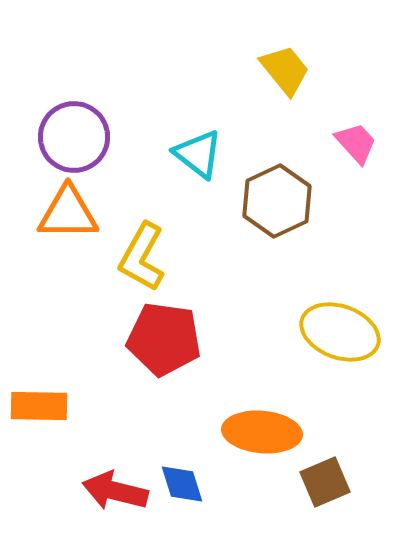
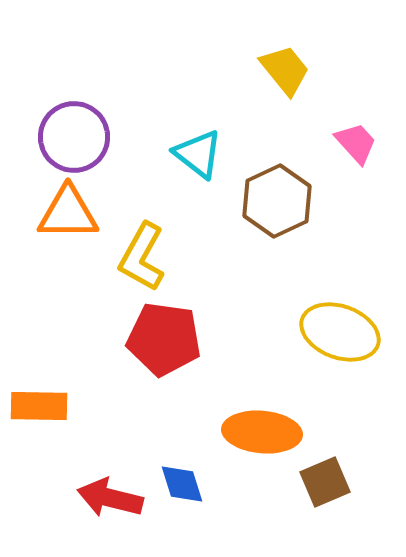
red arrow: moved 5 px left, 7 px down
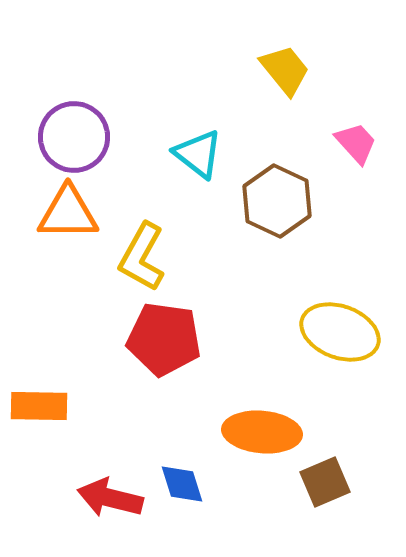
brown hexagon: rotated 10 degrees counterclockwise
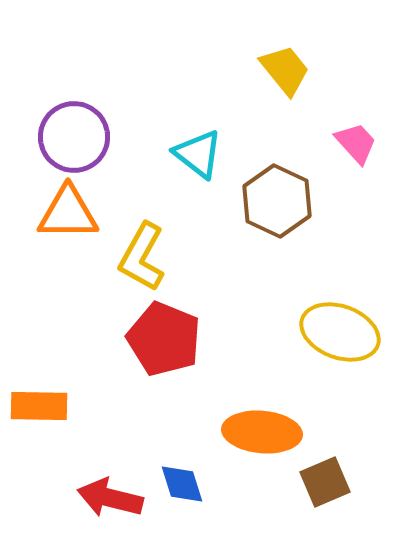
red pentagon: rotated 14 degrees clockwise
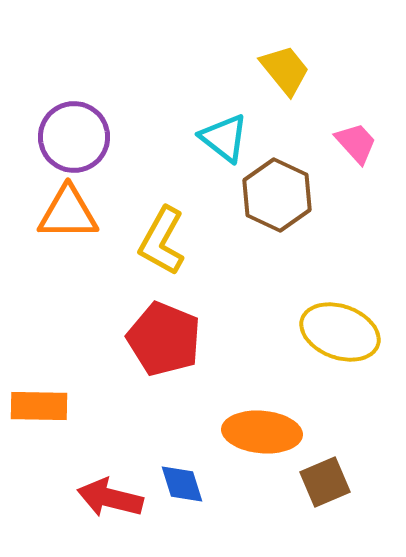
cyan triangle: moved 26 px right, 16 px up
brown hexagon: moved 6 px up
yellow L-shape: moved 20 px right, 16 px up
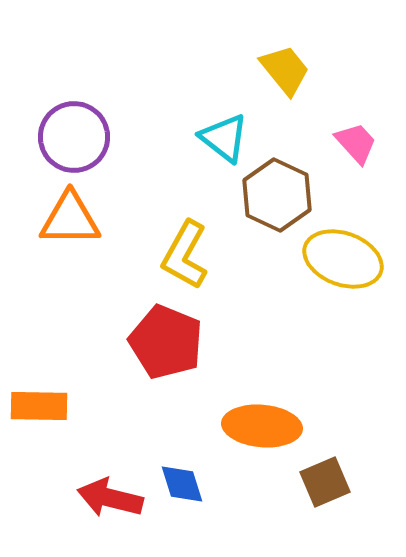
orange triangle: moved 2 px right, 6 px down
yellow L-shape: moved 23 px right, 14 px down
yellow ellipse: moved 3 px right, 73 px up
red pentagon: moved 2 px right, 3 px down
orange ellipse: moved 6 px up
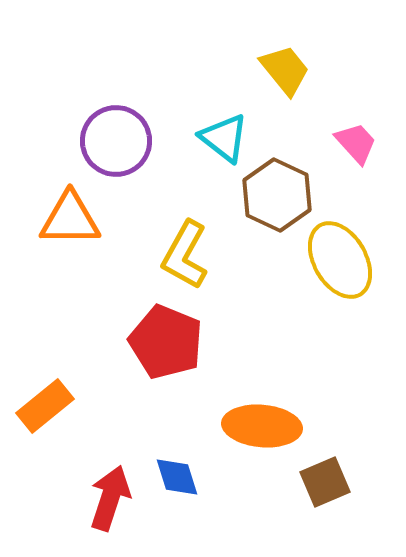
purple circle: moved 42 px right, 4 px down
yellow ellipse: moved 3 px left, 1 px down; rotated 40 degrees clockwise
orange rectangle: moved 6 px right; rotated 40 degrees counterclockwise
blue diamond: moved 5 px left, 7 px up
red arrow: rotated 94 degrees clockwise
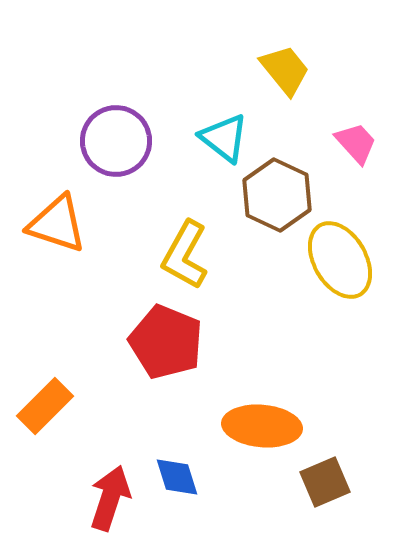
orange triangle: moved 13 px left, 5 px down; rotated 18 degrees clockwise
orange rectangle: rotated 6 degrees counterclockwise
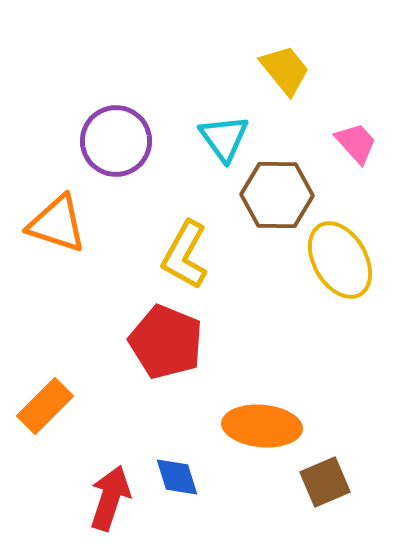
cyan triangle: rotated 16 degrees clockwise
brown hexagon: rotated 24 degrees counterclockwise
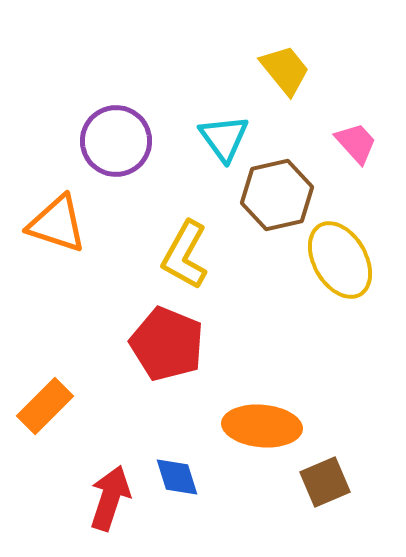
brown hexagon: rotated 14 degrees counterclockwise
red pentagon: moved 1 px right, 2 px down
